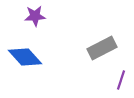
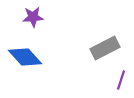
purple star: moved 2 px left, 1 px down
gray rectangle: moved 3 px right
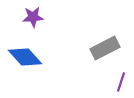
purple line: moved 2 px down
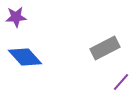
purple star: moved 17 px left
purple line: rotated 24 degrees clockwise
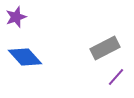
purple star: rotated 15 degrees counterclockwise
purple line: moved 5 px left, 5 px up
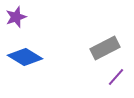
blue diamond: rotated 16 degrees counterclockwise
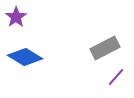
purple star: rotated 15 degrees counterclockwise
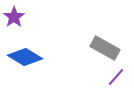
purple star: moved 2 px left
gray rectangle: rotated 56 degrees clockwise
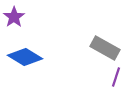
purple line: rotated 24 degrees counterclockwise
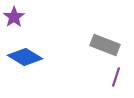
gray rectangle: moved 3 px up; rotated 8 degrees counterclockwise
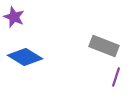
purple star: rotated 15 degrees counterclockwise
gray rectangle: moved 1 px left, 1 px down
